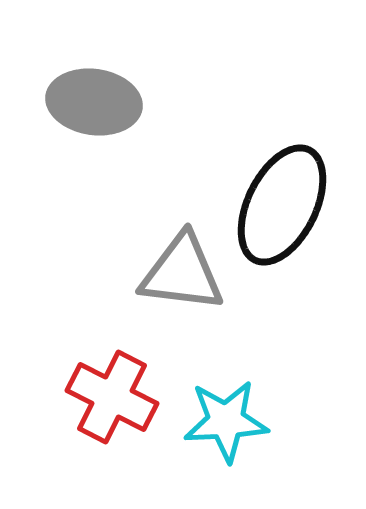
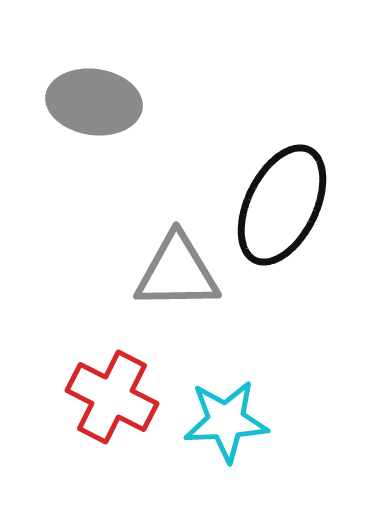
gray triangle: moved 5 px left, 1 px up; rotated 8 degrees counterclockwise
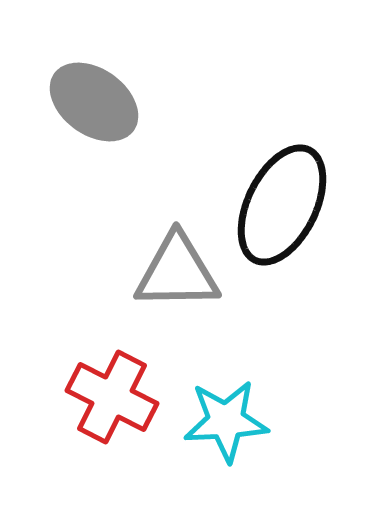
gray ellipse: rotated 28 degrees clockwise
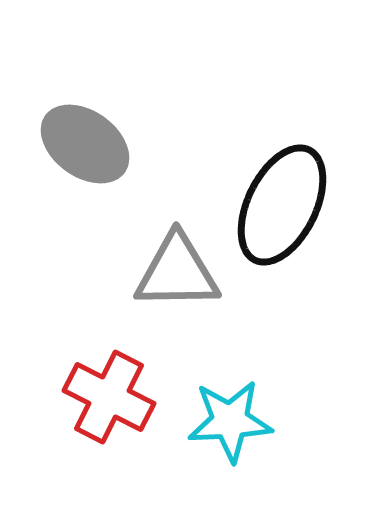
gray ellipse: moved 9 px left, 42 px down
red cross: moved 3 px left
cyan star: moved 4 px right
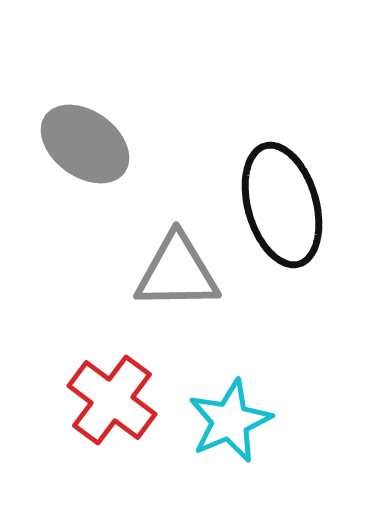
black ellipse: rotated 42 degrees counterclockwise
red cross: moved 3 px right, 3 px down; rotated 10 degrees clockwise
cyan star: rotated 20 degrees counterclockwise
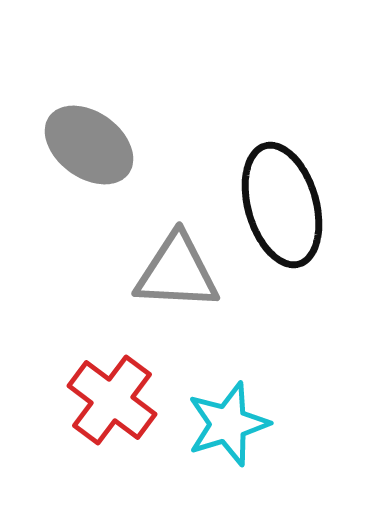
gray ellipse: moved 4 px right, 1 px down
gray triangle: rotated 4 degrees clockwise
cyan star: moved 2 px left, 3 px down; rotated 6 degrees clockwise
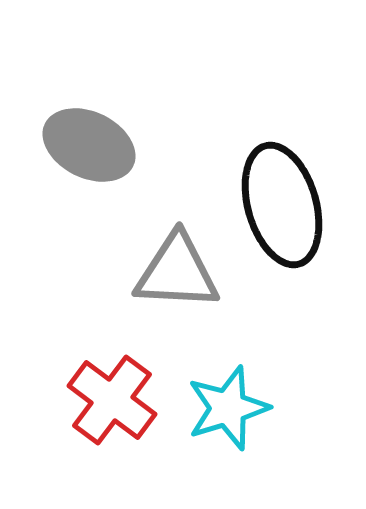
gray ellipse: rotated 10 degrees counterclockwise
cyan star: moved 16 px up
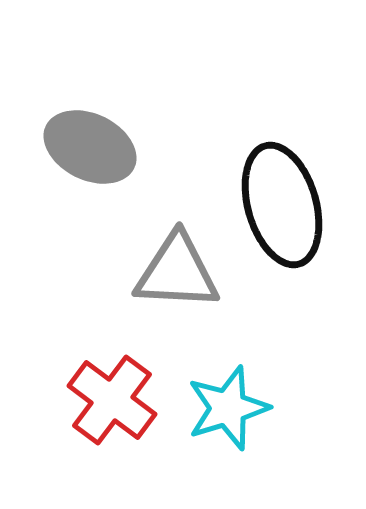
gray ellipse: moved 1 px right, 2 px down
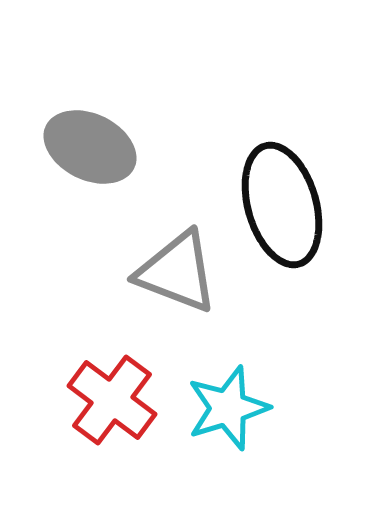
gray triangle: rotated 18 degrees clockwise
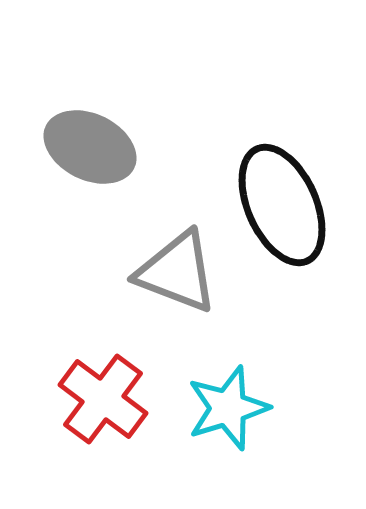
black ellipse: rotated 8 degrees counterclockwise
red cross: moved 9 px left, 1 px up
